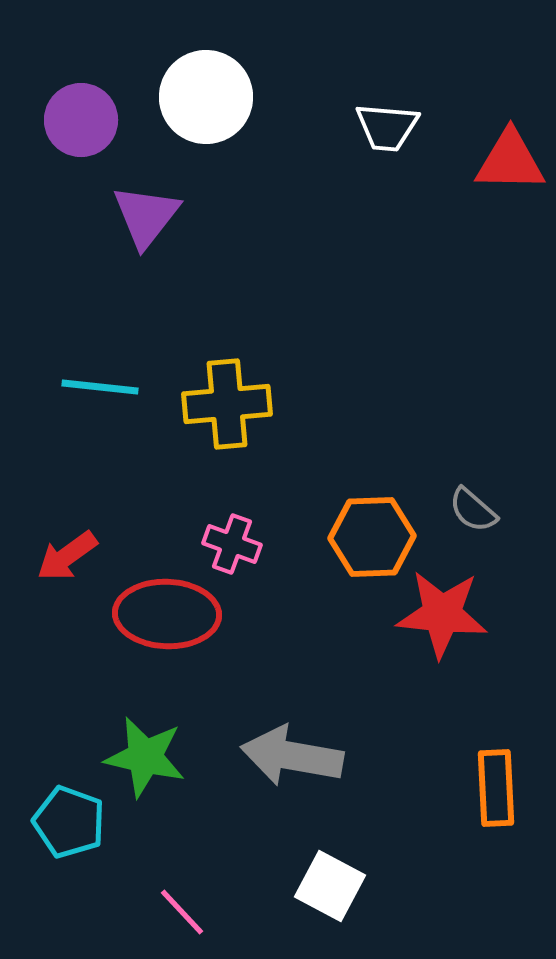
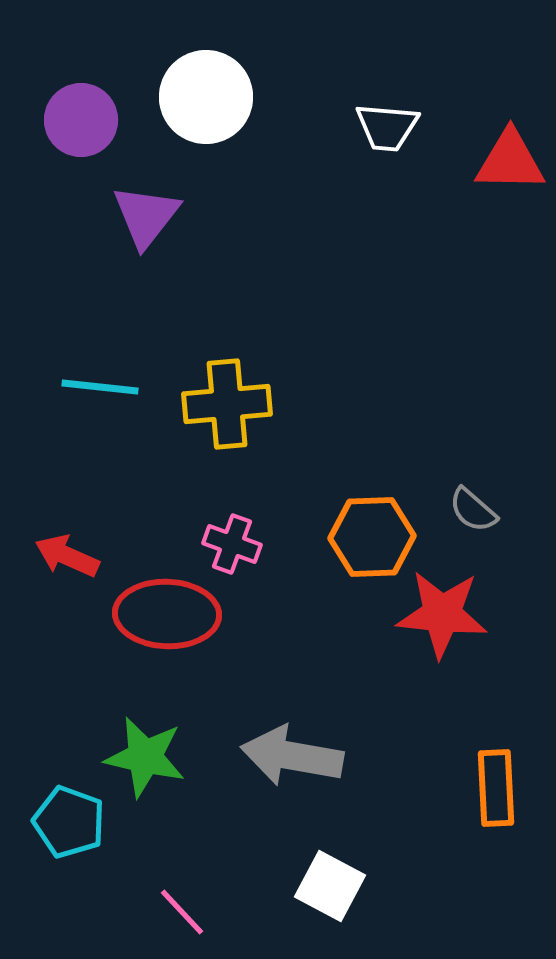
red arrow: rotated 60 degrees clockwise
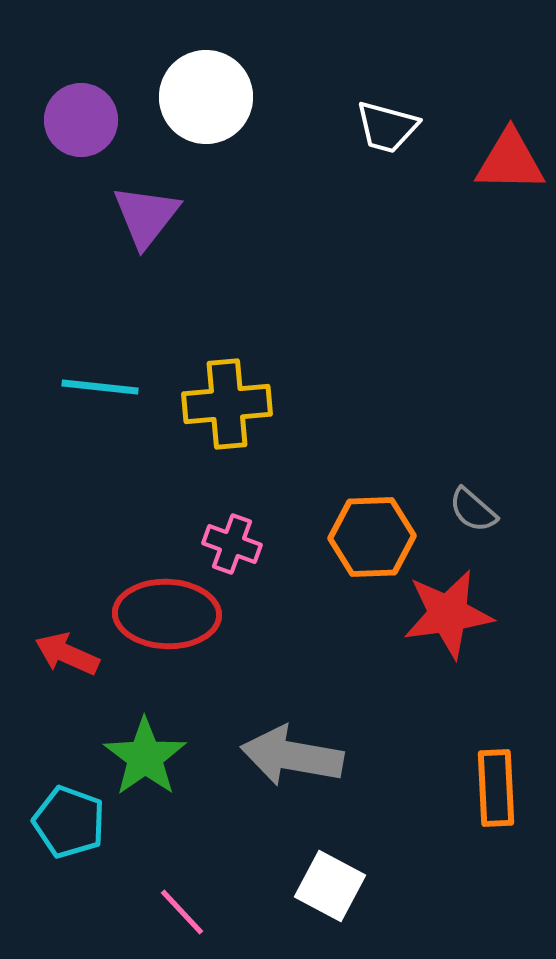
white trapezoid: rotated 10 degrees clockwise
red arrow: moved 98 px down
red star: moved 6 px right; rotated 14 degrees counterclockwise
green star: rotated 24 degrees clockwise
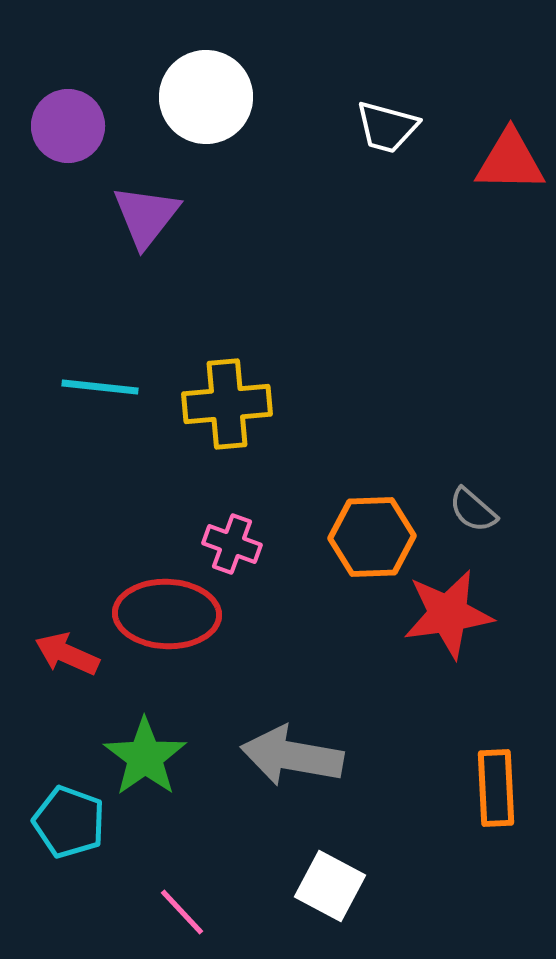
purple circle: moved 13 px left, 6 px down
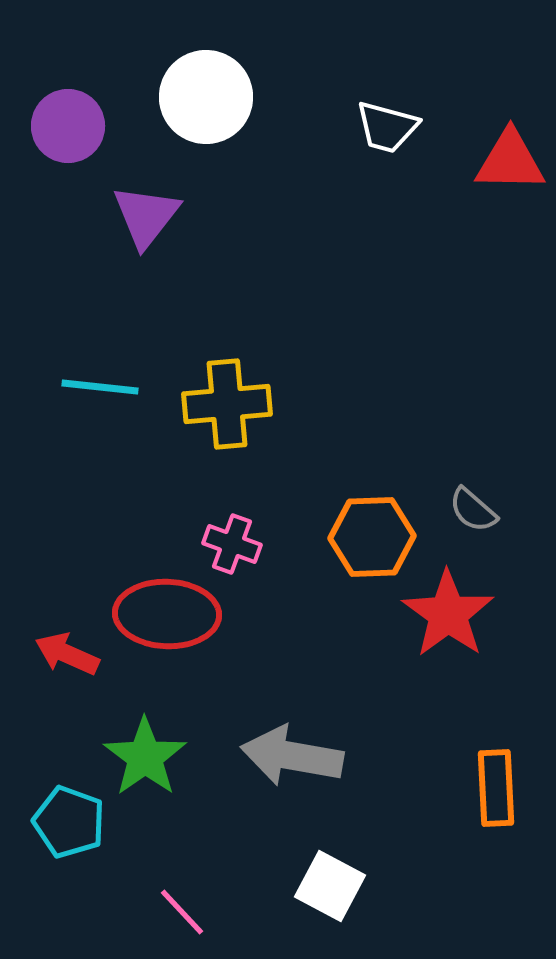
red star: rotated 28 degrees counterclockwise
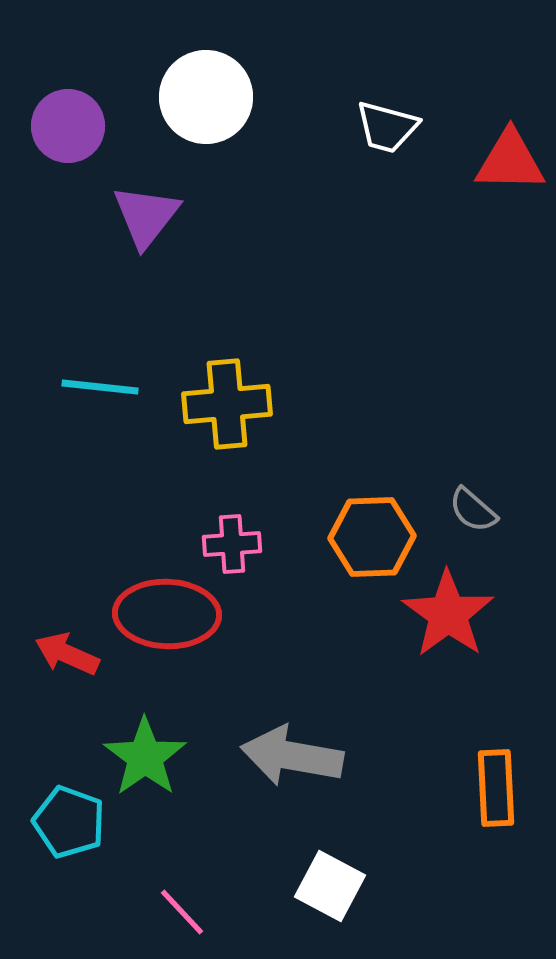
pink cross: rotated 24 degrees counterclockwise
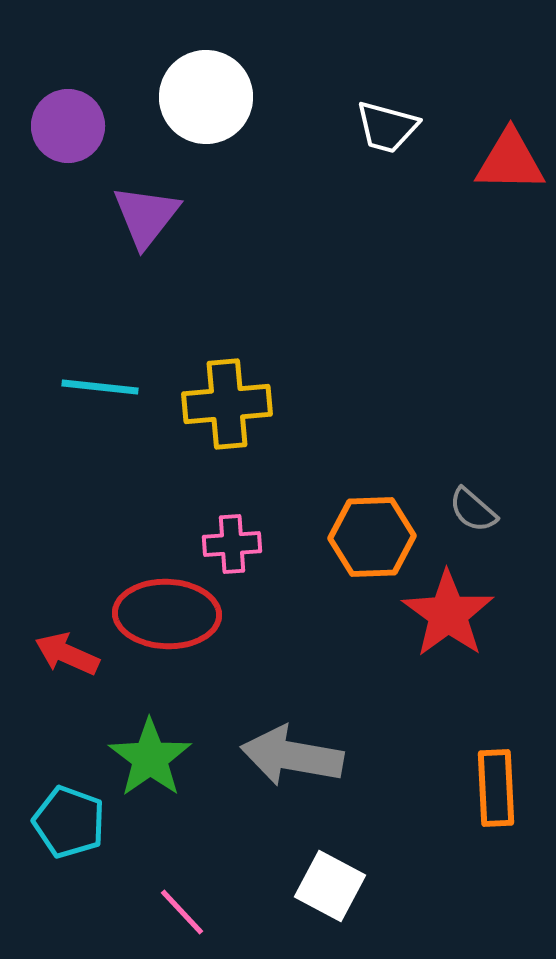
green star: moved 5 px right, 1 px down
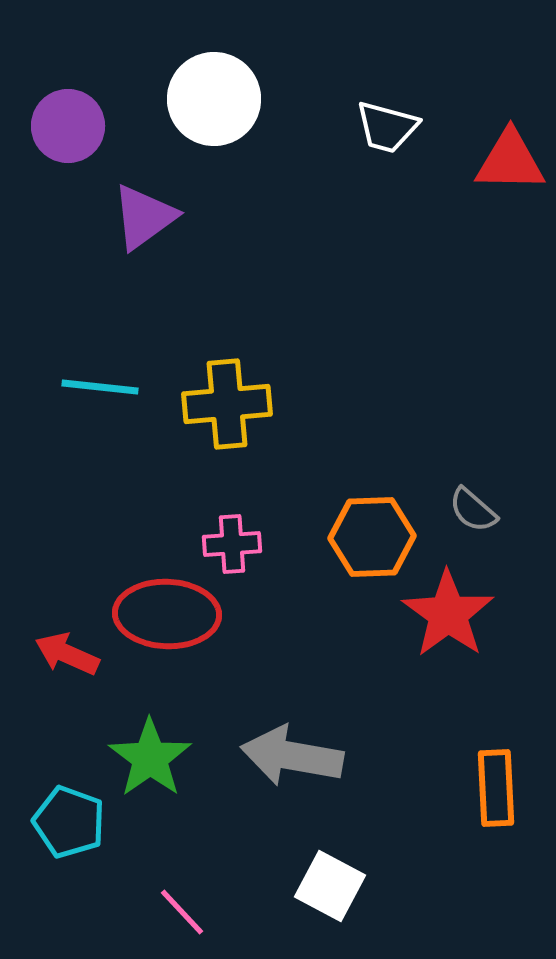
white circle: moved 8 px right, 2 px down
purple triangle: moved 2 px left, 1 px down; rotated 16 degrees clockwise
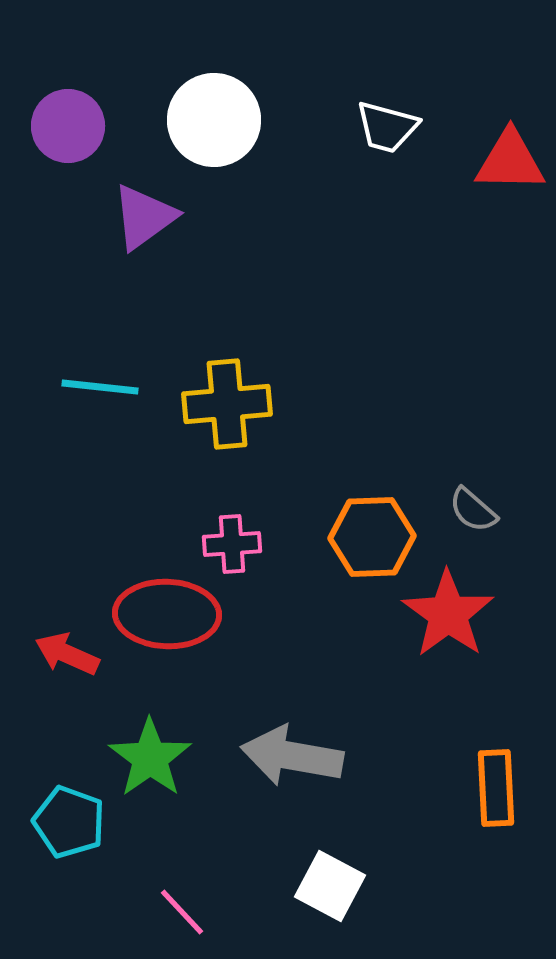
white circle: moved 21 px down
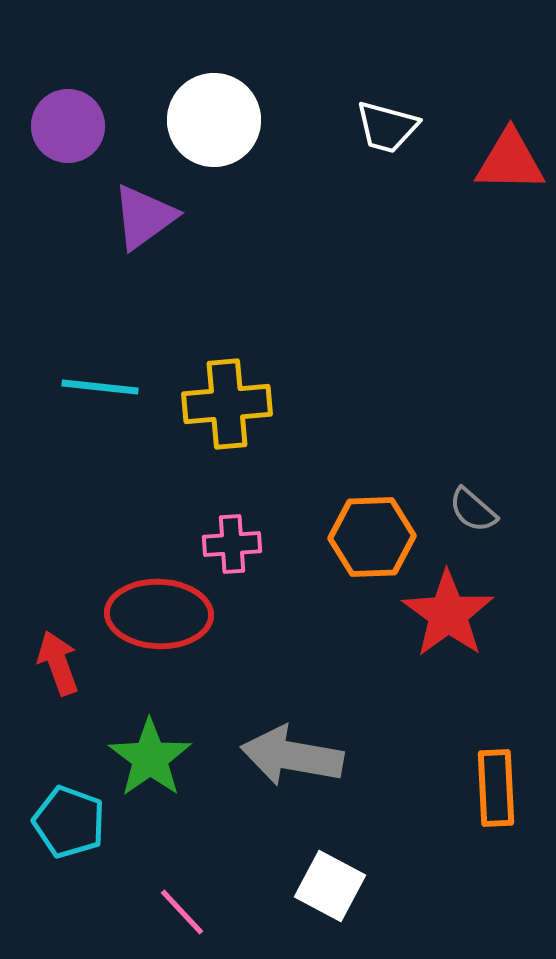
red ellipse: moved 8 px left
red arrow: moved 9 px left, 9 px down; rotated 46 degrees clockwise
